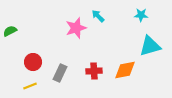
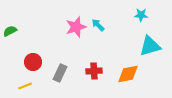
cyan arrow: moved 9 px down
pink star: moved 1 px up
orange diamond: moved 3 px right, 4 px down
yellow line: moved 5 px left
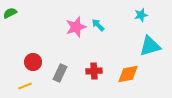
cyan star: rotated 16 degrees counterclockwise
green semicircle: moved 18 px up
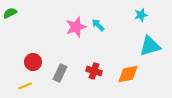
red cross: rotated 21 degrees clockwise
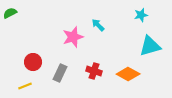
pink star: moved 3 px left, 10 px down
orange diamond: rotated 40 degrees clockwise
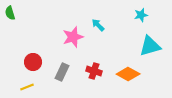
green semicircle: rotated 80 degrees counterclockwise
gray rectangle: moved 2 px right, 1 px up
yellow line: moved 2 px right, 1 px down
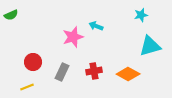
green semicircle: moved 1 px right, 2 px down; rotated 96 degrees counterclockwise
cyan arrow: moved 2 px left, 1 px down; rotated 24 degrees counterclockwise
red cross: rotated 28 degrees counterclockwise
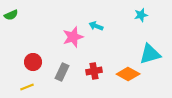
cyan triangle: moved 8 px down
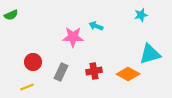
pink star: rotated 20 degrees clockwise
gray rectangle: moved 1 px left
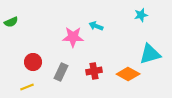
green semicircle: moved 7 px down
